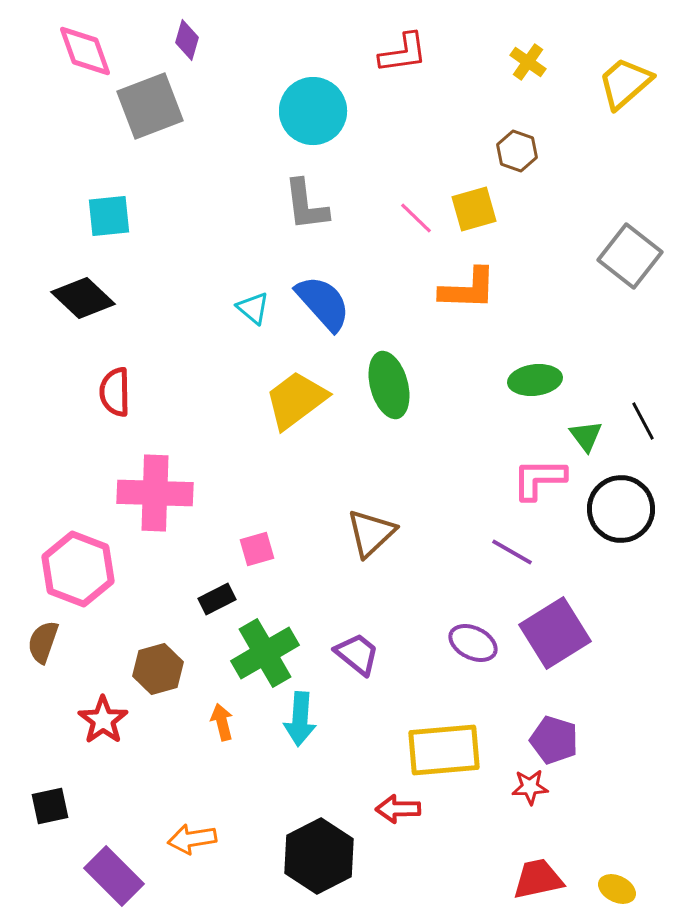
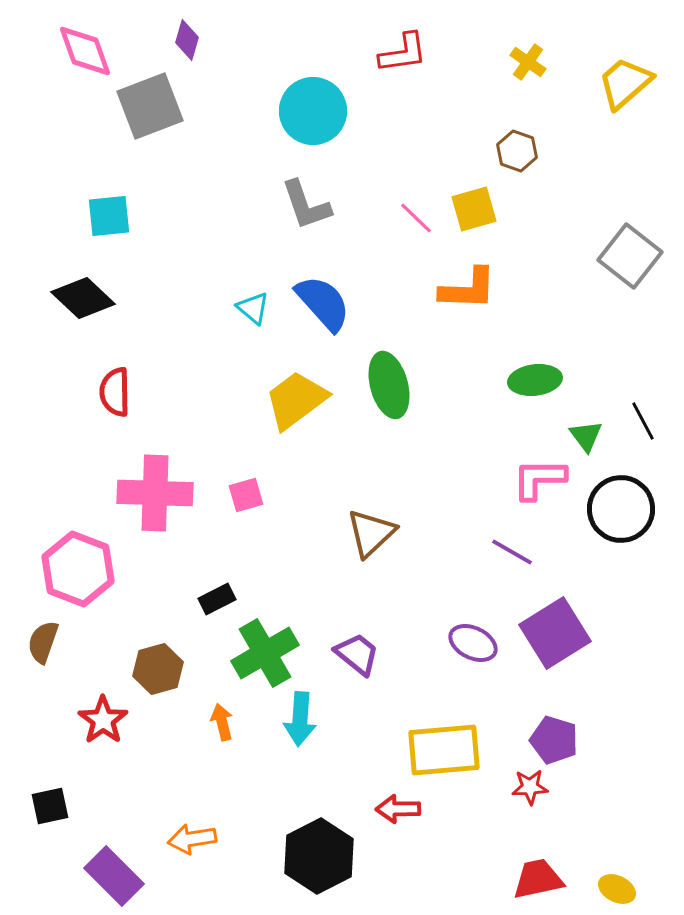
gray L-shape at (306, 205): rotated 12 degrees counterclockwise
pink square at (257, 549): moved 11 px left, 54 px up
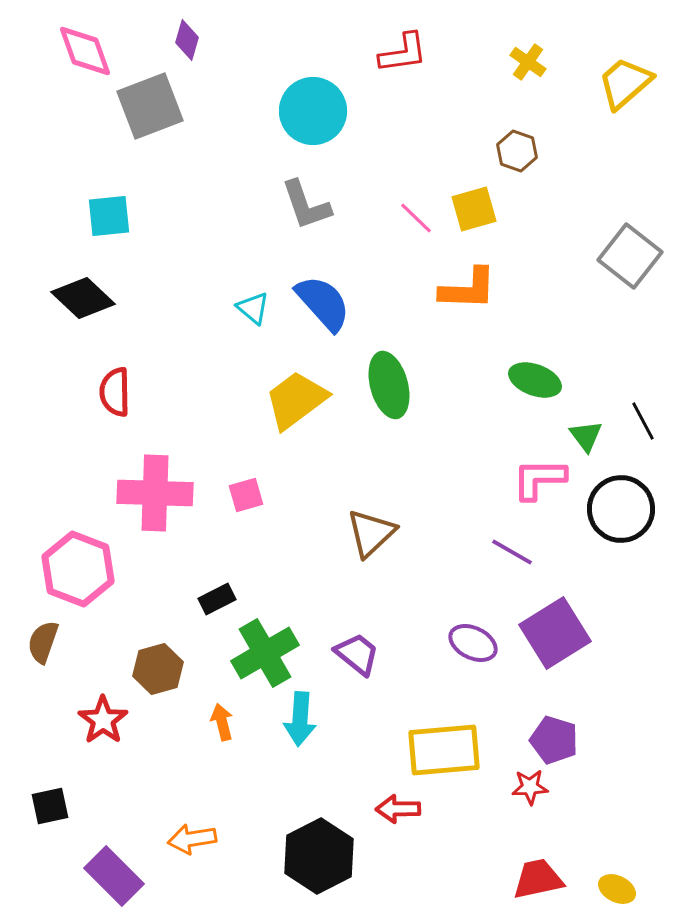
green ellipse at (535, 380): rotated 27 degrees clockwise
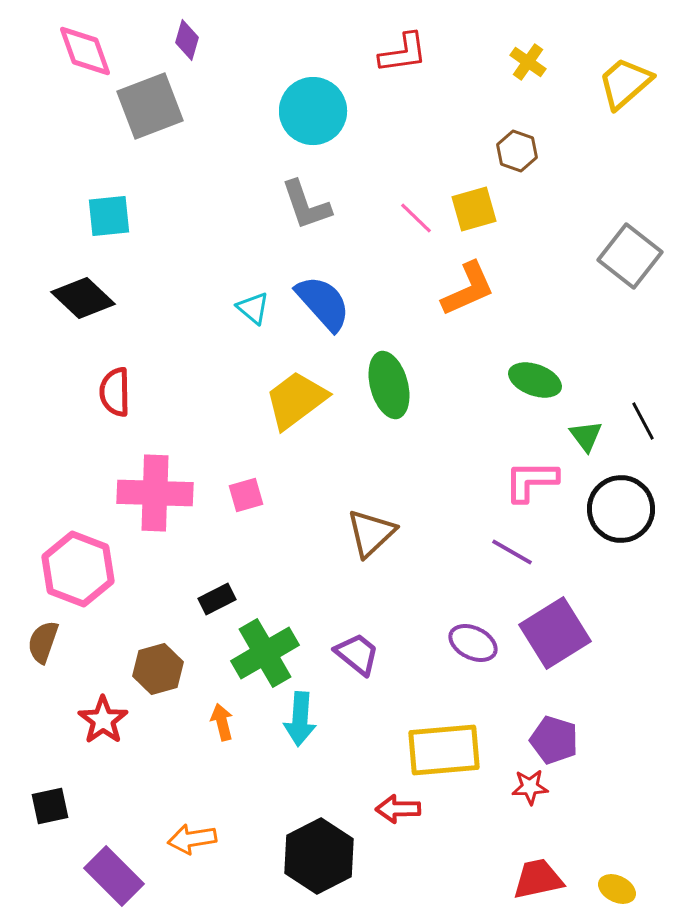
orange L-shape at (468, 289): rotated 26 degrees counterclockwise
pink L-shape at (539, 479): moved 8 px left, 2 px down
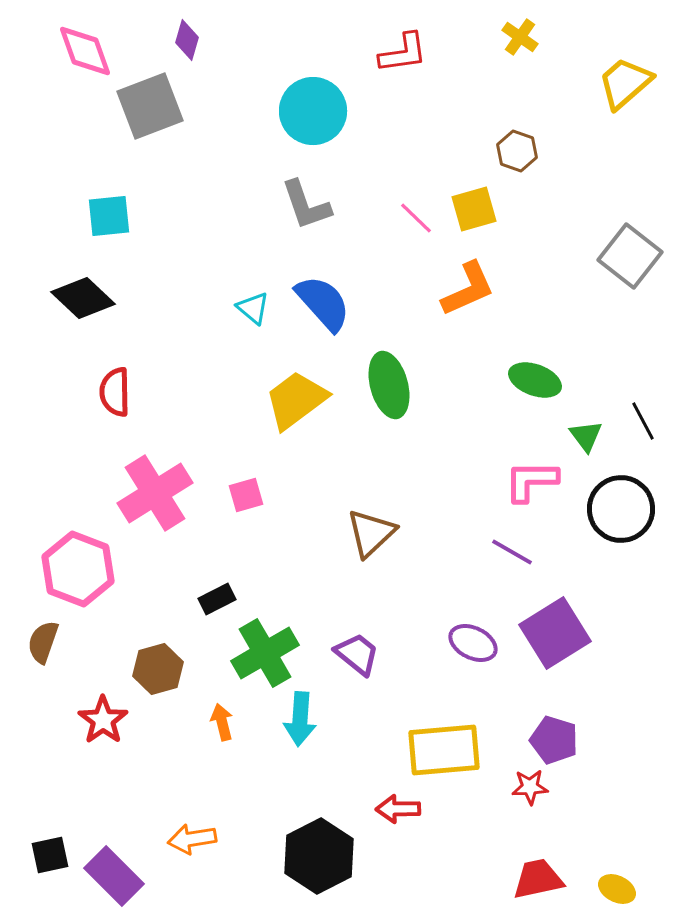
yellow cross at (528, 62): moved 8 px left, 25 px up
pink cross at (155, 493): rotated 34 degrees counterclockwise
black square at (50, 806): moved 49 px down
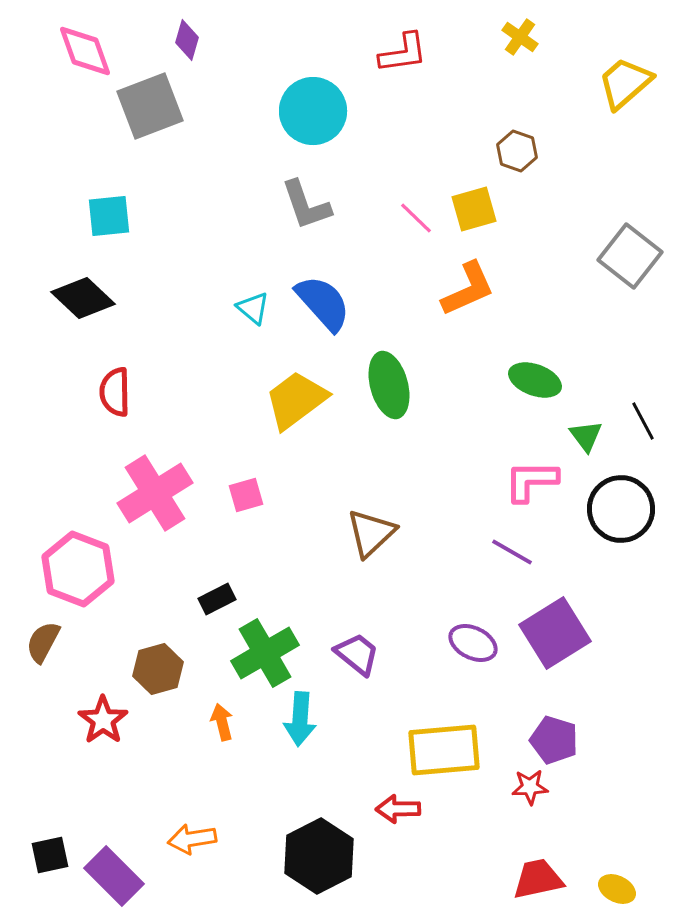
brown semicircle at (43, 642): rotated 9 degrees clockwise
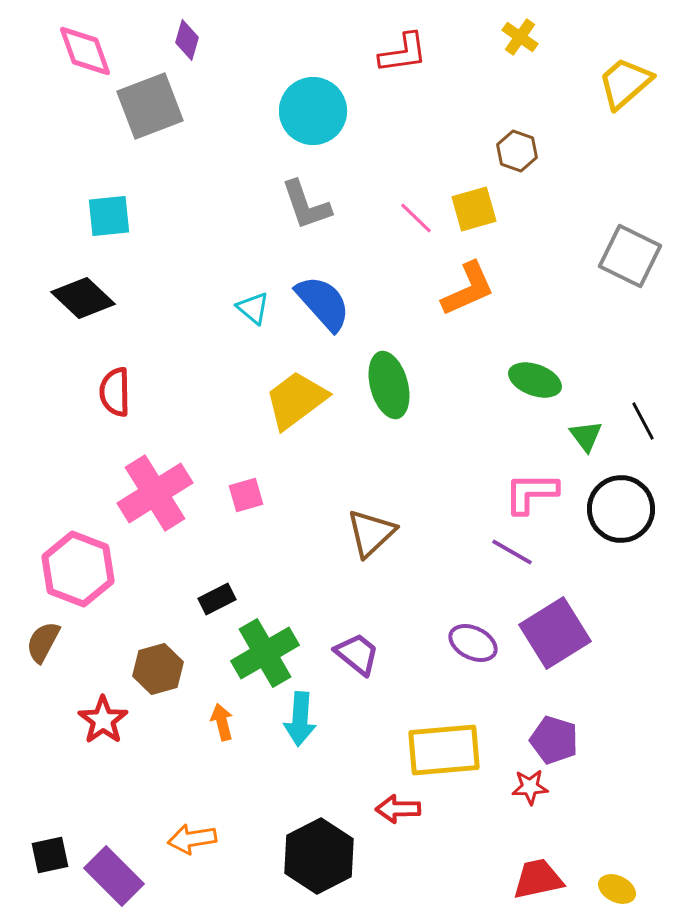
gray square at (630, 256): rotated 12 degrees counterclockwise
pink L-shape at (531, 481): moved 12 px down
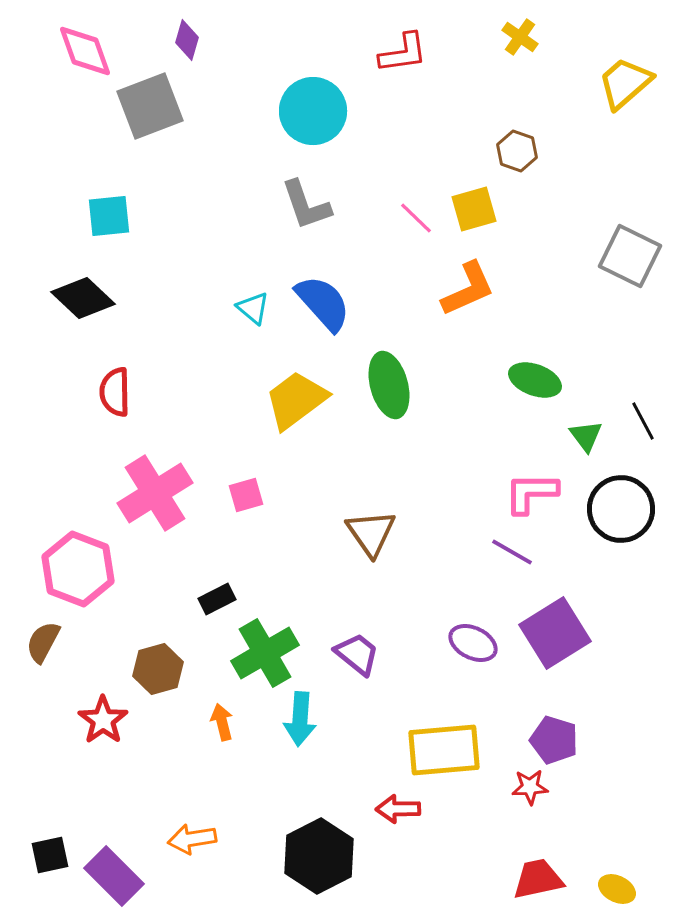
brown triangle at (371, 533): rotated 22 degrees counterclockwise
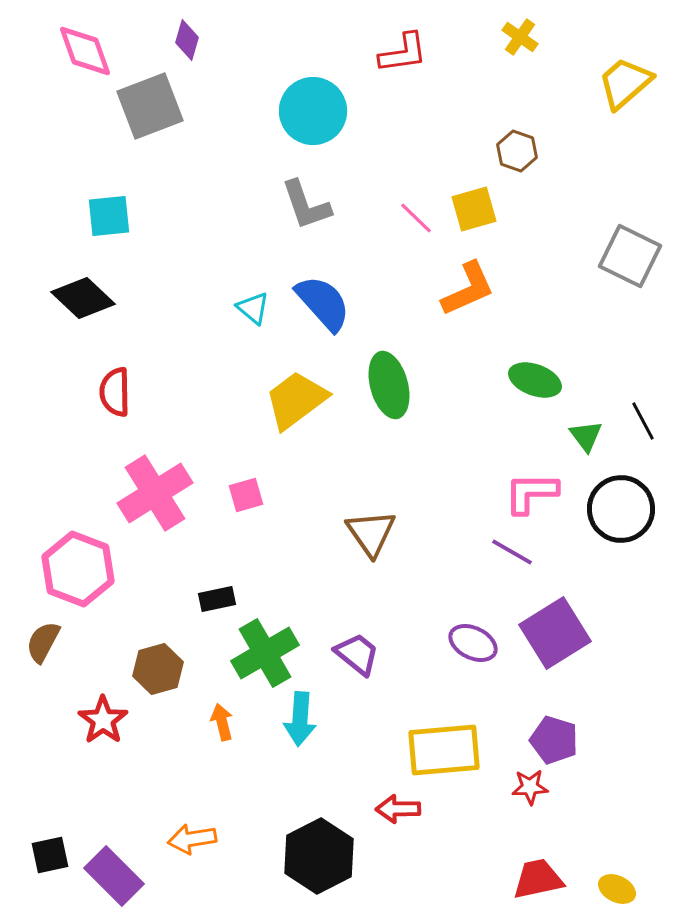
black rectangle at (217, 599): rotated 15 degrees clockwise
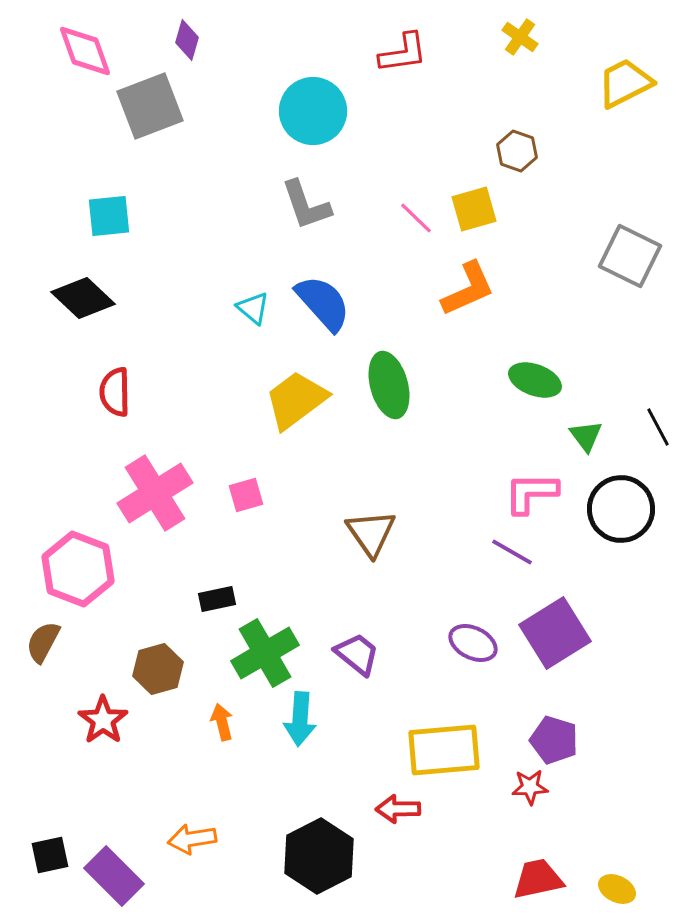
yellow trapezoid at (625, 83): rotated 14 degrees clockwise
black line at (643, 421): moved 15 px right, 6 px down
